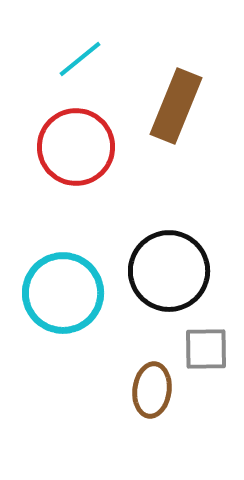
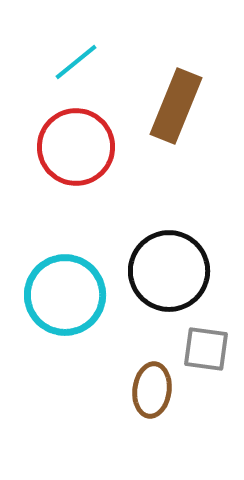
cyan line: moved 4 px left, 3 px down
cyan circle: moved 2 px right, 2 px down
gray square: rotated 9 degrees clockwise
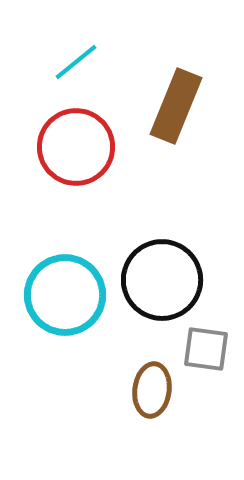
black circle: moved 7 px left, 9 px down
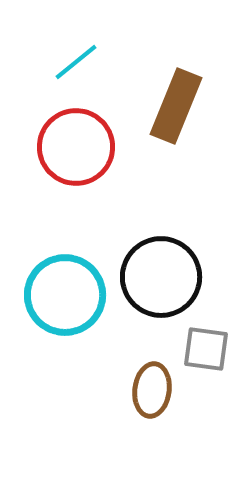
black circle: moved 1 px left, 3 px up
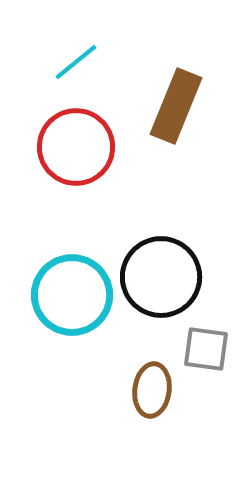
cyan circle: moved 7 px right
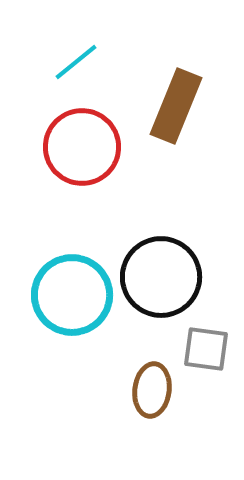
red circle: moved 6 px right
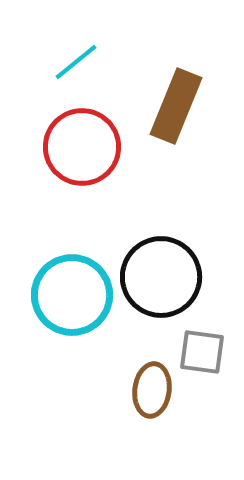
gray square: moved 4 px left, 3 px down
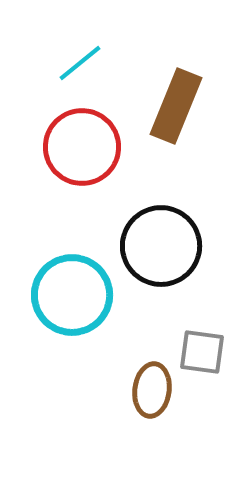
cyan line: moved 4 px right, 1 px down
black circle: moved 31 px up
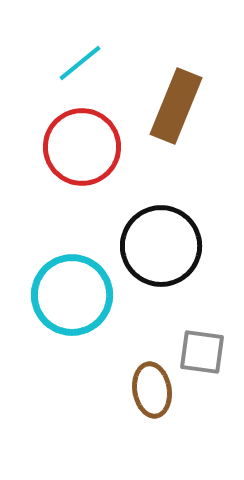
brown ellipse: rotated 16 degrees counterclockwise
